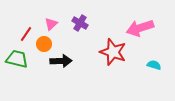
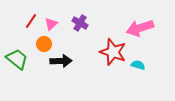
red line: moved 5 px right, 13 px up
green trapezoid: rotated 25 degrees clockwise
cyan semicircle: moved 16 px left
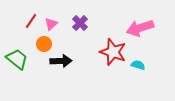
purple cross: rotated 14 degrees clockwise
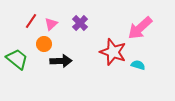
pink arrow: rotated 24 degrees counterclockwise
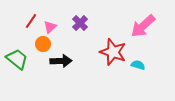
pink triangle: moved 1 px left, 3 px down
pink arrow: moved 3 px right, 2 px up
orange circle: moved 1 px left
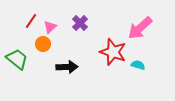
pink arrow: moved 3 px left, 2 px down
black arrow: moved 6 px right, 6 px down
